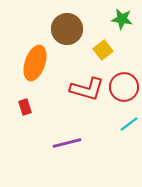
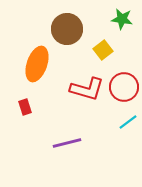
orange ellipse: moved 2 px right, 1 px down
cyan line: moved 1 px left, 2 px up
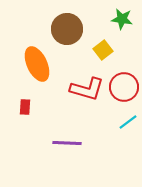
orange ellipse: rotated 44 degrees counterclockwise
red rectangle: rotated 21 degrees clockwise
purple line: rotated 16 degrees clockwise
